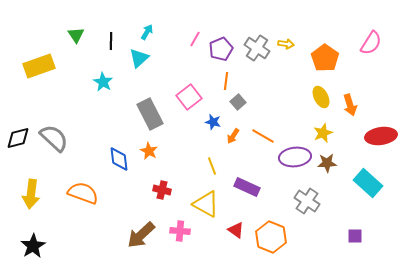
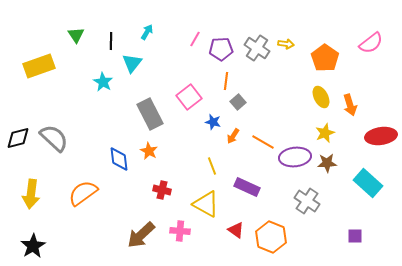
pink semicircle at (371, 43): rotated 20 degrees clockwise
purple pentagon at (221, 49): rotated 20 degrees clockwise
cyan triangle at (139, 58): moved 7 px left, 5 px down; rotated 10 degrees counterclockwise
yellow star at (323, 133): moved 2 px right
orange line at (263, 136): moved 6 px down
orange semicircle at (83, 193): rotated 56 degrees counterclockwise
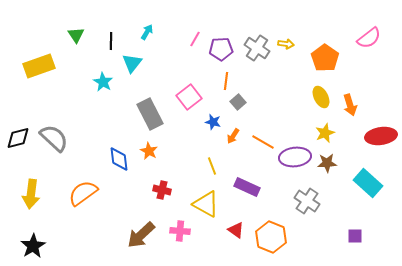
pink semicircle at (371, 43): moved 2 px left, 5 px up
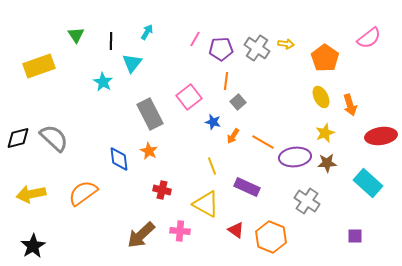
yellow arrow at (31, 194): rotated 72 degrees clockwise
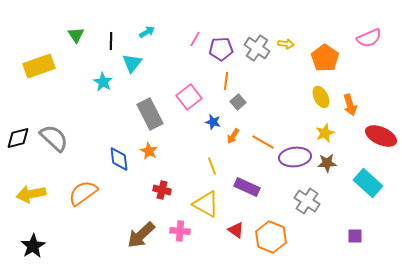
cyan arrow at (147, 32): rotated 28 degrees clockwise
pink semicircle at (369, 38): rotated 15 degrees clockwise
red ellipse at (381, 136): rotated 32 degrees clockwise
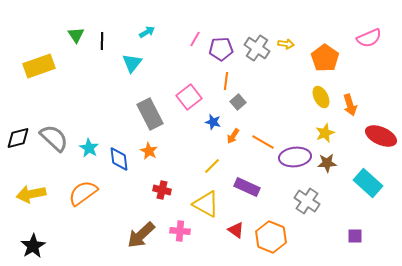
black line at (111, 41): moved 9 px left
cyan star at (103, 82): moved 14 px left, 66 px down
yellow line at (212, 166): rotated 66 degrees clockwise
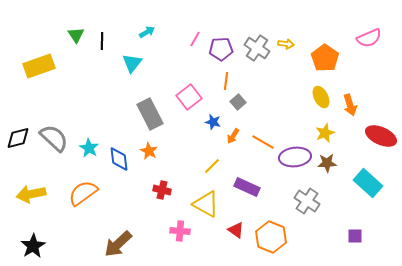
brown arrow at (141, 235): moved 23 px left, 9 px down
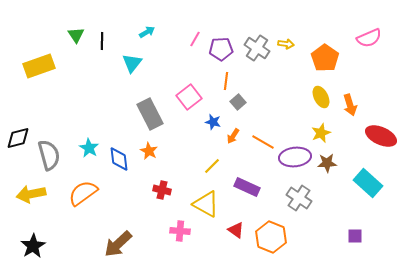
yellow star at (325, 133): moved 4 px left
gray semicircle at (54, 138): moved 5 px left, 17 px down; rotated 32 degrees clockwise
gray cross at (307, 201): moved 8 px left, 3 px up
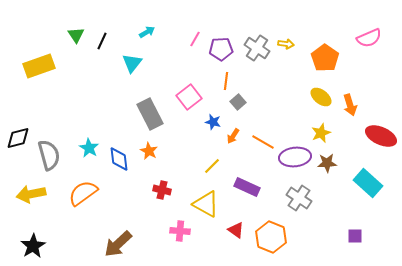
black line at (102, 41): rotated 24 degrees clockwise
yellow ellipse at (321, 97): rotated 25 degrees counterclockwise
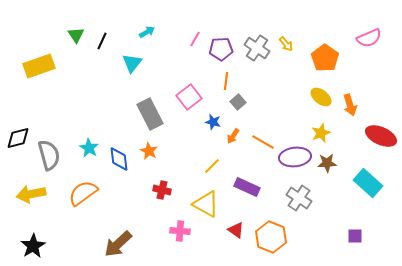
yellow arrow at (286, 44): rotated 42 degrees clockwise
